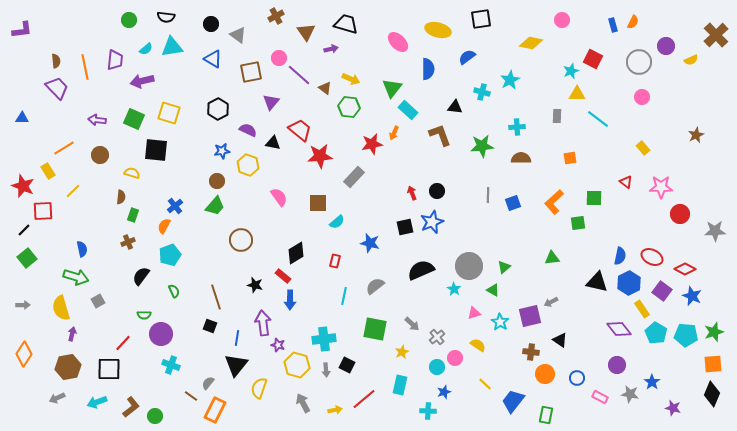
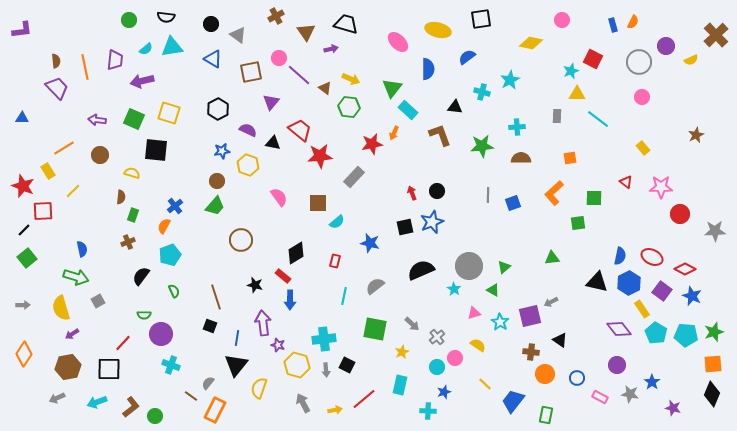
orange L-shape at (554, 202): moved 9 px up
purple arrow at (72, 334): rotated 136 degrees counterclockwise
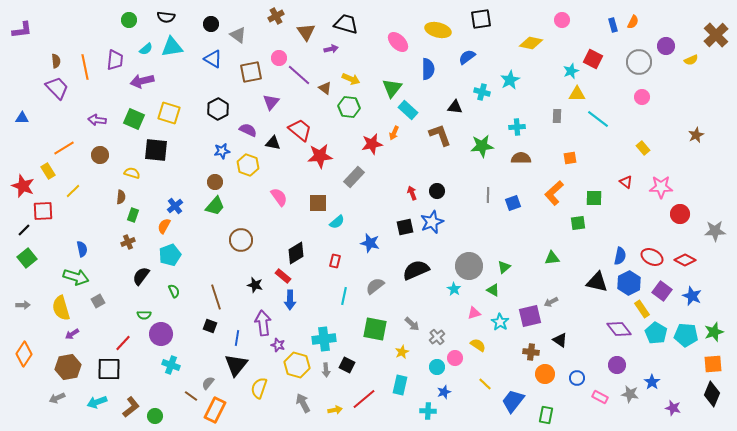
brown circle at (217, 181): moved 2 px left, 1 px down
red diamond at (685, 269): moved 9 px up
black semicircle at (421, 270): moved 5 px left
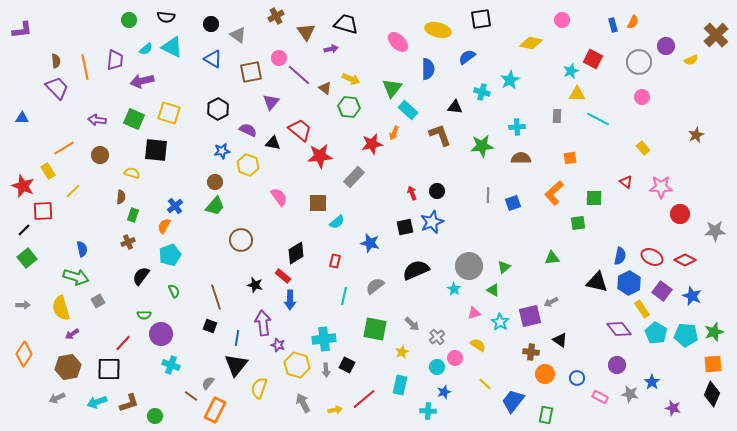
cyan triangle at (172, 47): rotated 35 degrees clockwise
cyan line at (598, 119): rotated 10 degrees counterclockwise
brown L-shape at (131, 407): moved 2 px left, 4 px up; rotated 20 degrees clockwise
